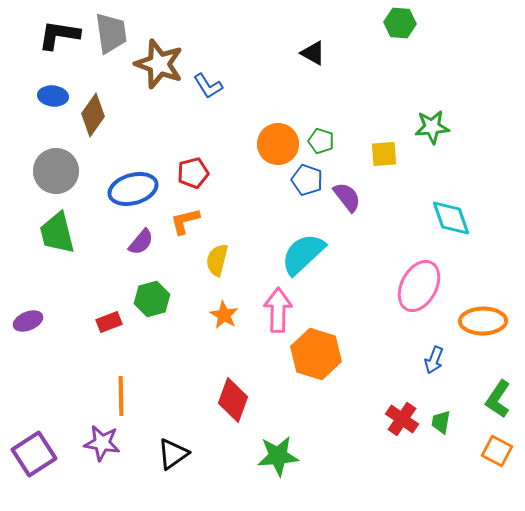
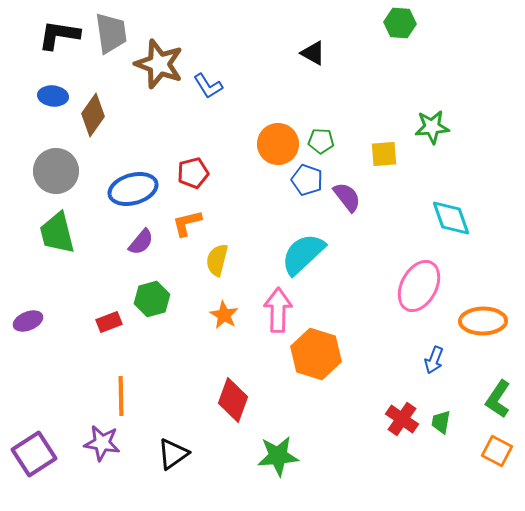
green pentagon at (321, 141): rotated 15 degrees counterclockwise
orange L-shape at (185, 221): moved 2 px right, 2 px down
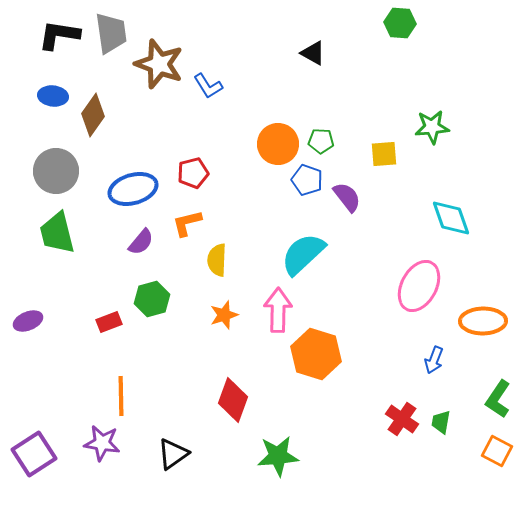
yellow semicircle at (217, 260): rotated 12 degrees counterclockwise
orange star at (224, 315): rotated 24 degrees clockwise
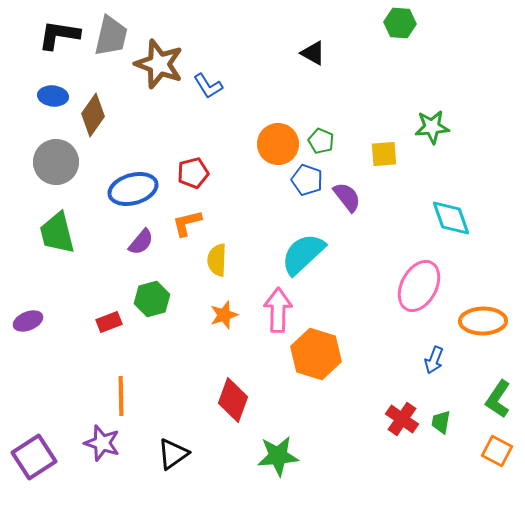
gray trapezoid at (111, 33): moved 3 px down; rotated 21 degrees clockwise
green pentagon at (321, 141): rotated 20 degrees clockwise
gray circle at (56, 171): moved 9 px up
purple star at (102, 443): rotated 9 degrees clockwise
purple square at (34, 454): moved 3 px down
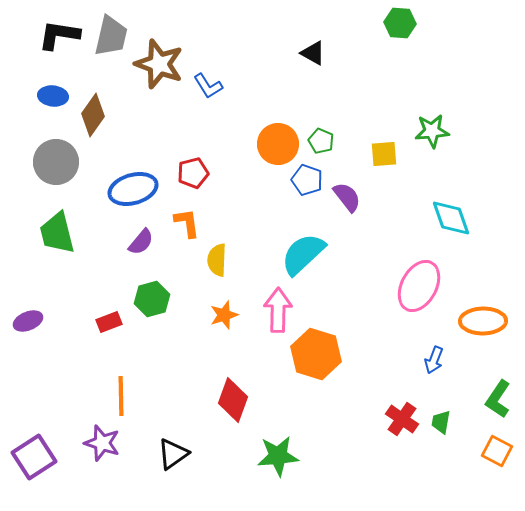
green star at (432, 127): moved 4 px down
orange L-shape at (187, 223): rotated 96 degrees clockwise
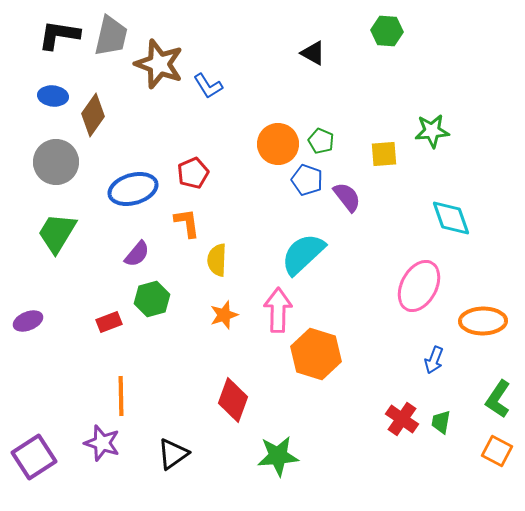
green hexagon at (400, 23): moved 13 px left, 8 px down
red pentagon at (193, 173): rotated 8 degrees counterclockwise
green trapezoid at (57, 233): rotated 45 degrees clockwise
purple semicircle at (141, 242): moved 4 px left, 12 px down
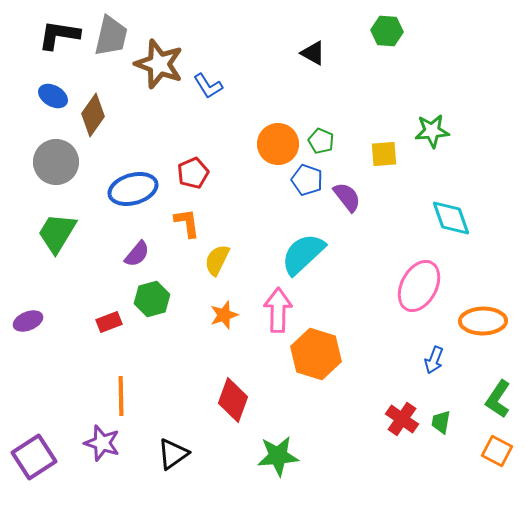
blue ellipse at (53, 96): rotated 24 degrees clockwise
yellow semicircle at (217, 260): rotated 24 degrees clockwise
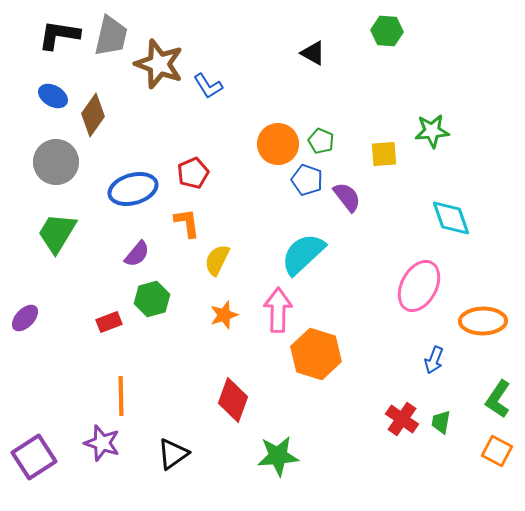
purple ellipse at (28, 321): moved 3 px left, 3 px up; rotated 24 degrees counterclockwise
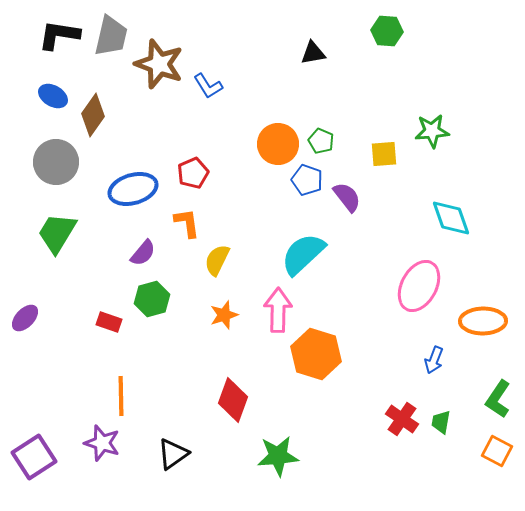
black triangle at (313, 53): rotated 40 degrees counterclockwise
purple semicircle at (137, 254): moved 6 px right, 1 px up
red rectangle at (109, 322): rotated 40 degrees clockwise
